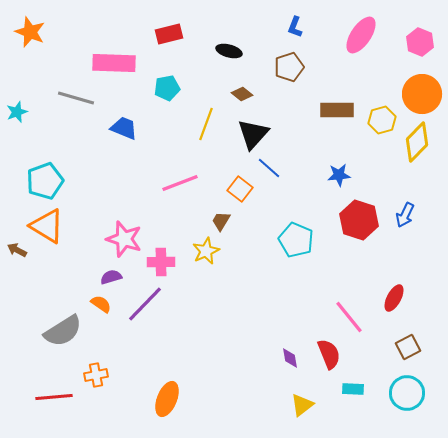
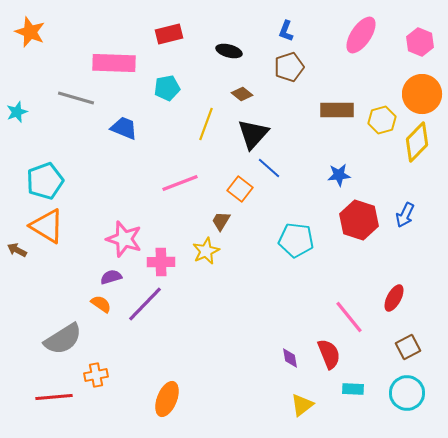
blue L-shape at (295, 27): moved 9 px left, 4 px down
cyan pentagon at (296, 240): rotated 16 degrees counterclockwise
gray semicircle at (63, 331): moved 8 px down
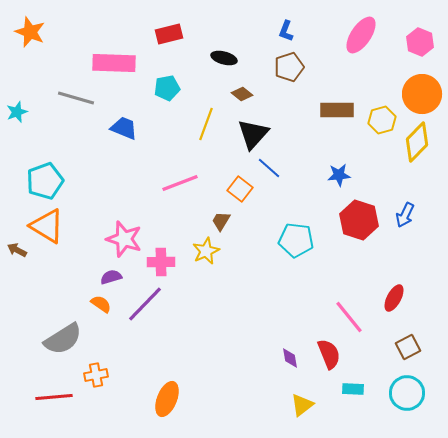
black ellipse at (229, 51): moved 5 px left, 7 px down
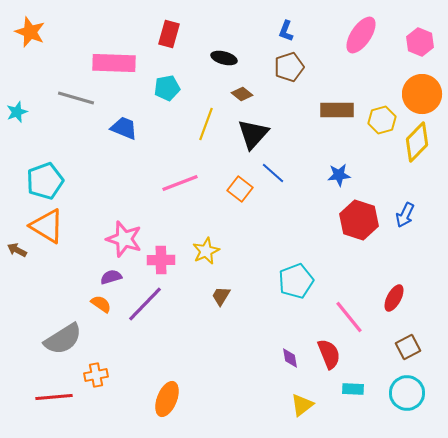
red rectangle at (169, 34): rotated 60 degrees counterclockwise
blue line at (269, 168): moved 4 px right, 5 px down
brown trapezoid at (221, 221): moved 75 px down
cyan pentagon at (296, 240): moved 41 px down; rotated 28 degrees counterclockwise
pink cross at (161, 262): moved 2 px up
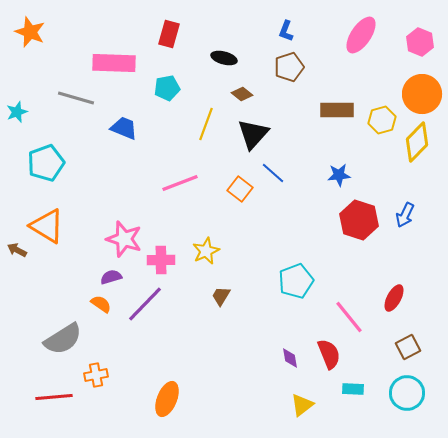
cyan pentagon at (45, 181): moved 1 px right, 18 px up
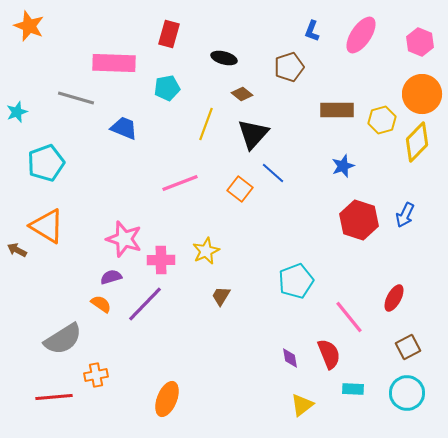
blue L-shape at (286, 31): moved 26 px right
orange star at (30, 32): moved 1 px left, 6 px up
blue star at (339, 175): moved 4 px right, 9 px up; rotated 15 degrees counterclockwise
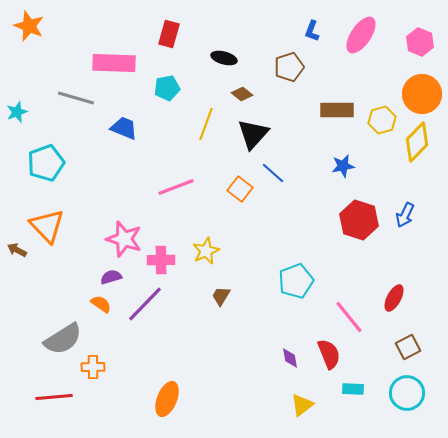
blue star at (343, 166): rotated 10 degrees clockwise
pink line at (180, 183): moved 4 px left, 4 px down
orange triangle at (47, 226): rotated 15 degrees clockwise
orange cross at (96, 375): moved 3 px left, 8 px up; rotated 10 degrees clockwise
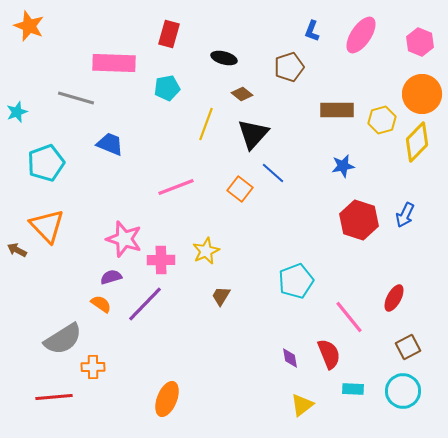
blue trapezoid at (124, 128): moved 14 px left, 16 px down
cyan circle at (407, 393): moved 4 px left, 2 px up
